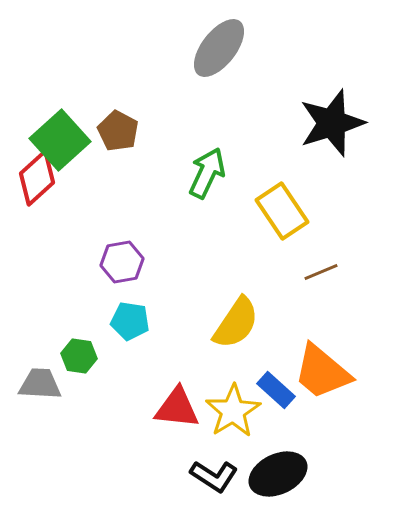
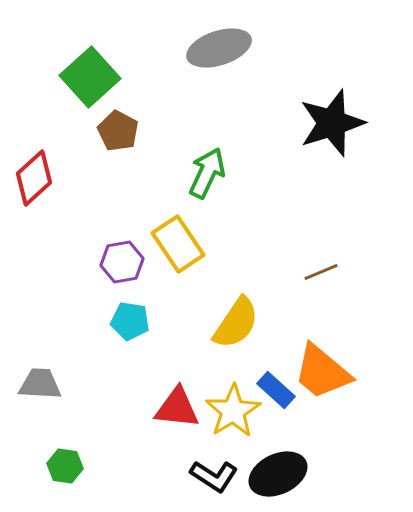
gray ellipse: rotated 34 degrees clockwise
green square: moved 30 px right, 63 px up
red diamond: moved 3 px left
yellow rectangle: moved 104 px left, 33 px down
green hexagon: moved 14 px left, 110 px down
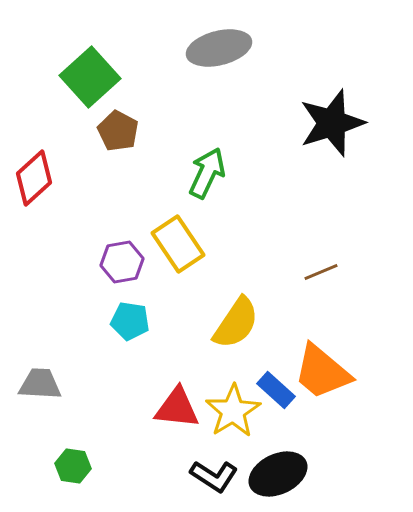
gray ellipse: rotated 4 degrees clockwise
green hexagon: moved 8 px right
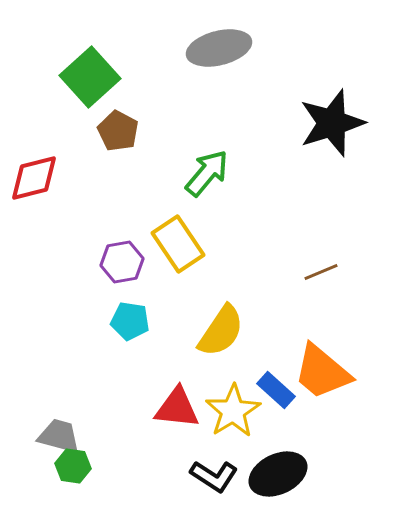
green arrow: rotated 15 degrees clockwise
red diamond: rotated 28 degrees clockwise
yellow semicircle: moved 15 px left, 8 px down
gray trapezoid: moved 19 px right, 52 px down; rotated 12 degrees clockwise
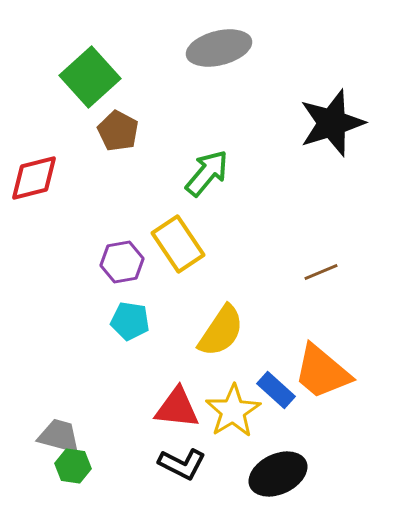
black L-shape: moved 32 px left, 12 px up; rotated 6 degrees counterclockwise
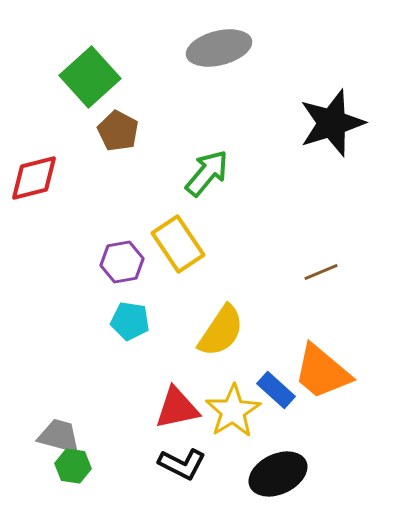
red triangle: rotated 18 degrees counterclockwise
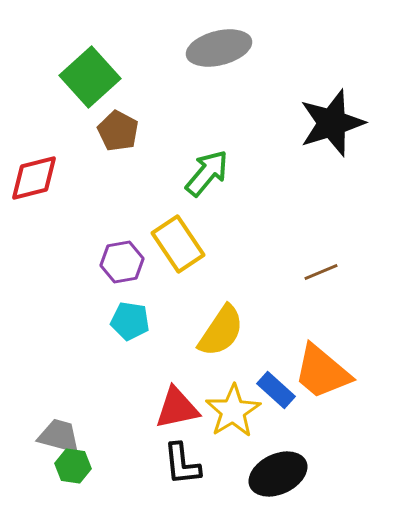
black L-shape: rotated 57 degrees clockwise
